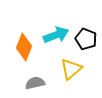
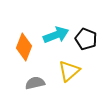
yellow triangle: moved 2 px left, 2 px down
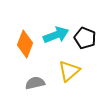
black pentagon: moved 1 px left, 1 px up
orange diamond: moved 1 px right, 3 px up
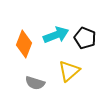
orange diamond: moved 1 px left
gray semicircle: rotated 150 degrees counterclockwise
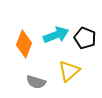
gray semicircle: moved 1 px right, 1 px up
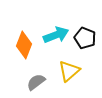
orange diamond: moved 1 px down
gray semicircle: rotated 126 degrees clockwise
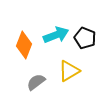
yellow triangle: rotated 10 degrees clockwise
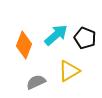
cyan arrow: rotated 20 degrees counterclockwise
gray semicircle: rotated 12 degrees clockwise
